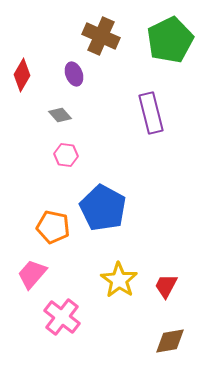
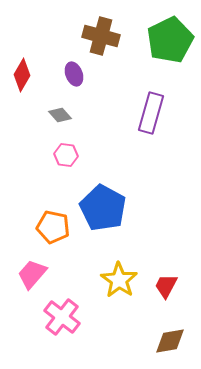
brown cross: rotated 9 degrees counterclockwise
purple rectangle: rotated 30 degrees clockwise
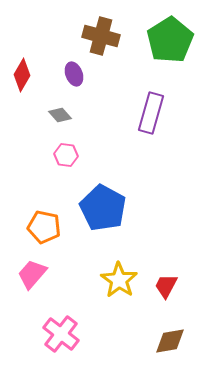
green pentagon: rotated 6 degrees counterclockwise
orange pentagon: moved 9 px left
pink cross: moved 1 px left, 17 px down
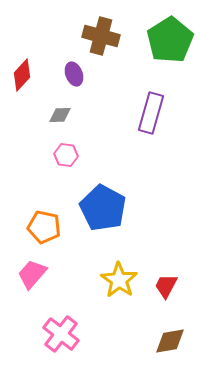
red diamond: rotated 12 degrees clockwise
gray diamond: rotated 50 degrees counterclockwise
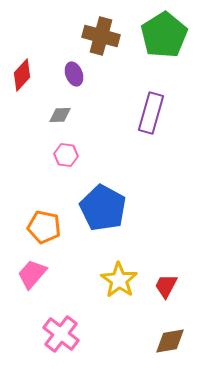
green pentagon: moved 6 px left, 5 px up
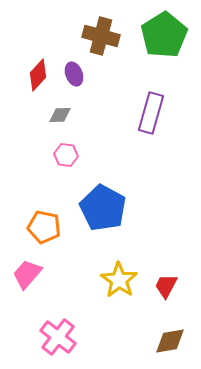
red diamond: moved 16 px right
pink trapezoid: moved 5 px left
pink cross: moved 3 px left, 3 px down
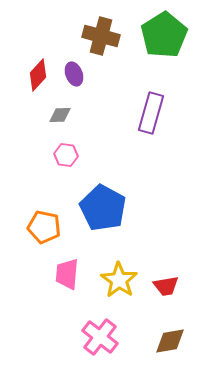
pink trapezoid: moved 40 px right; rotated 36 degrees counterclockwise
red trapezoid: rotated 128 degrees counterclockwise
pink cross: moved 42 px right
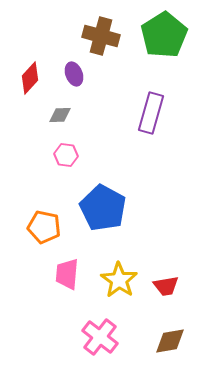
red diamond: moved 8 px left, 3 px down
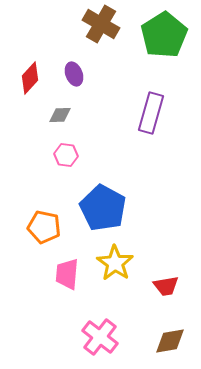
brown cross: moved 12 px up; rotated 15 degrees clockwise
yellow star: moved 4 px left, 17 px up
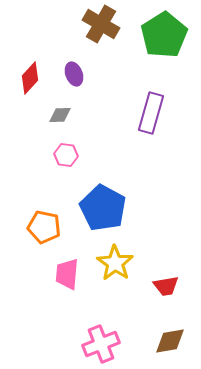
pink cross: moved 1 px right, 7 px down; rotated 30 degrees clockwise
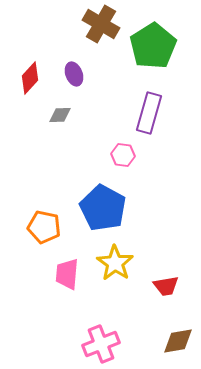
green pentagon: moved 11 px left, 11 px down
purple rectangle: moved 2 px left
pink hexagon: moved 57 px right
brown diamond: moved 8 px right
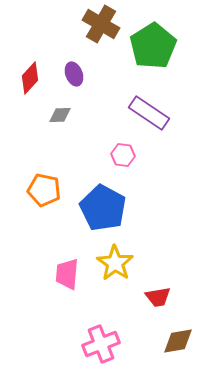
purple rectangle: rotated 72 degrees counterclockwise
orange pentagon: moved 37 px up
red trapezoid: moved 8 px left, 11 px down
